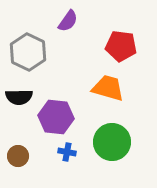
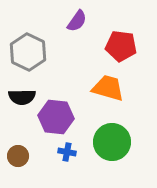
purple semicircle: moved 9 px right
black semicircle: moved 3 px right
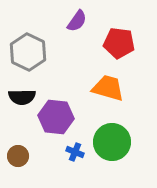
red pentagon: moved 2 px left, 3 px up
blue cross: moved 8 px right; rotated 12 degrees clockwise
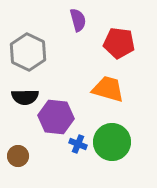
purple semicircle: moved 1 px right, 1 px up; rotated 50 degrees counterclockwise
orange trapezoid: moved 1 px down
black semicircle: moved 3 px right
blue cross: moved 3 px right, 8 px up
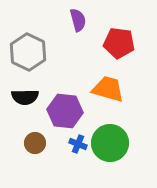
purple hexagon: moved 9 px right, 6 px up
green circle: moved 2 px left, 1 px down
brown circle: moved 17 px right, 13 px up
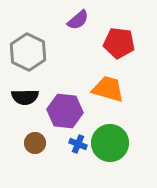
purple semicircle: rotated 65 degrees clockwise
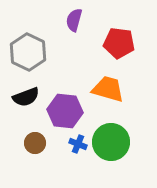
purple semicircle: moved 4 px left; rotated 145 degrees clockwise
black semicircle: moved 1 px right; rotated 20 degrees counterclockwise
green circle: moved 1 px right, 1 px up
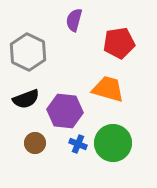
red pentagon: rotated 16 degrees counterclockwise
black semicircle: moved 2 px down
green circle: moved 2 px right, 1 px down
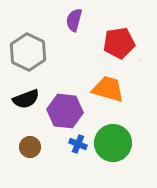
brown circle: moved 5 px left, 4 px down
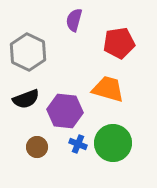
brown circle: moved 7 px right
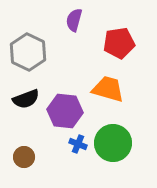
brown circle: moved 13 px left, 10 px down
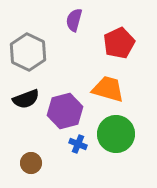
red pentagon: rotated 16 degrees counterclockwise
purple hexagon: rotated 20 degrees counterclockwise
green circle: moved 3 px right, 9 px up
brown circle: moved 7 px right, 6 px down
